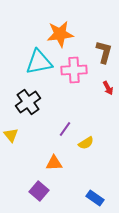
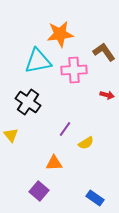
brown L-shape: rotated 50 degrees counterclockwise
cyan triangle: moved 1 px left, 1 px up
red arrow: moved 1 px left, 7 px down; rotated 48 degrees counterclockwise
black cross: rotated 20 degrees counterclockwise
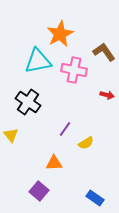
orange star: rotated 20 degrees counterclockwise
pink cross: rotated 15 degrees clockwise
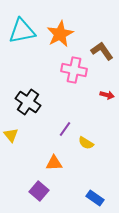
brown L-shape: moved 2 px left, 1 px up
cyan triangle: moved 16 px left, 30 px up
yellow semicircle: rotated 63 degrees clockwise
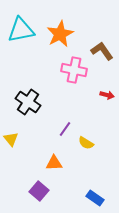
cyan triangle: moved 1 px left, 1 px up
yellow triangle: moved 4 px down
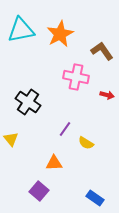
pink cross: moved 2 px right, 7 px down
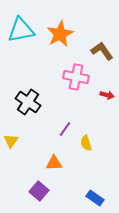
yellow triangle: moved 2 px down; rotated 14 degrees clockwise
yellow semicircle: rotated 42 degrees clockwise
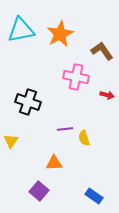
black cross: rotated 15 degrees counterclockwise
purple line: rotated 49 degrees clockwise
yellow semicircle: moved 2 px left, 5 px up
blue rectangle: moved 1 px left, 2 px up
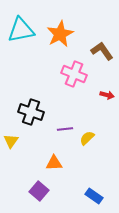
pink cross: moved 2 px left, 3 px up; rotated 10 degrees clockwise
black cross: moved 3 px right, 10 px down
yellow semicircle: moved 3 px right; rotated 63 degrees clockwise
